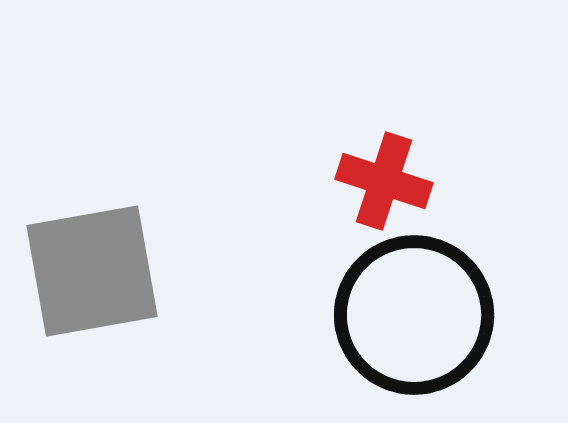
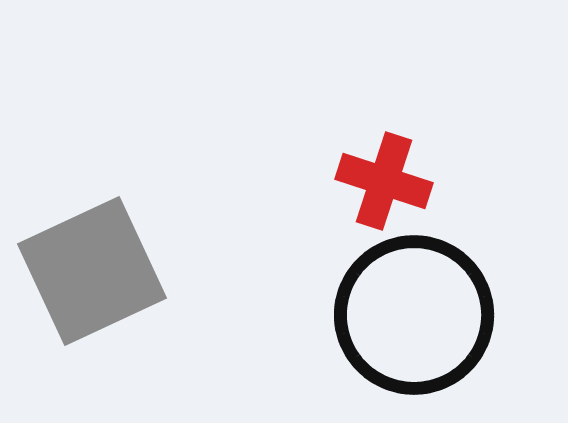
gray square: rotated 15 degrees counterclockwise
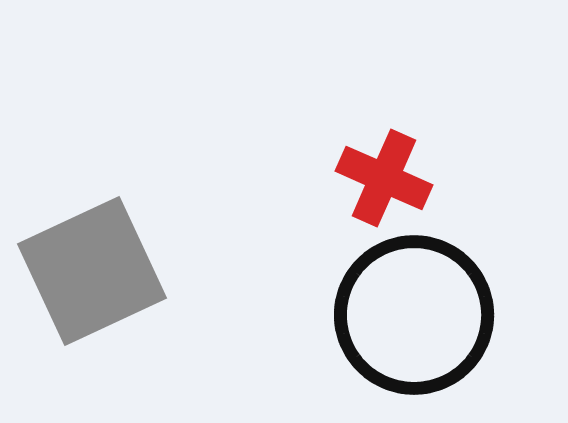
red cross: moved 3 px up; rotated 6 degrees clockwise
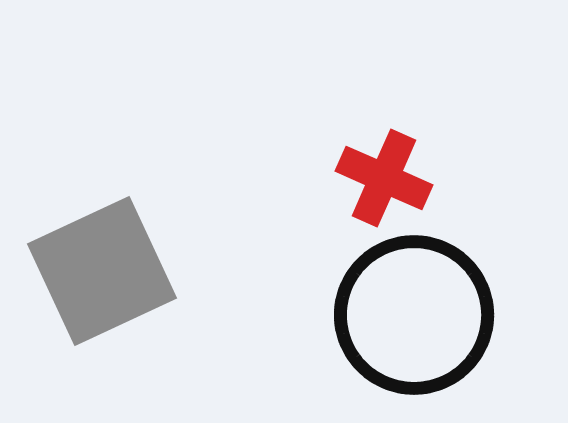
gray square: moved 10 px right
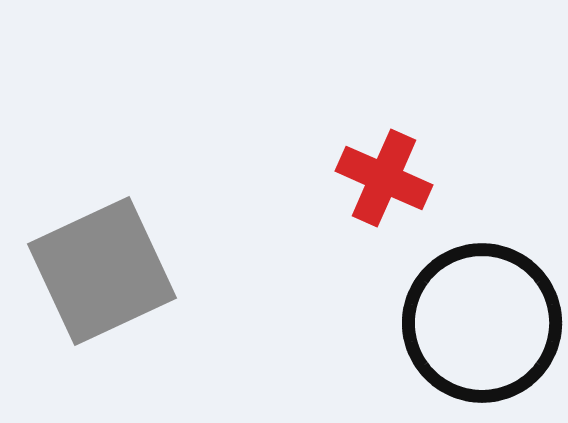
black circle: moved 68 px right, 8 px down
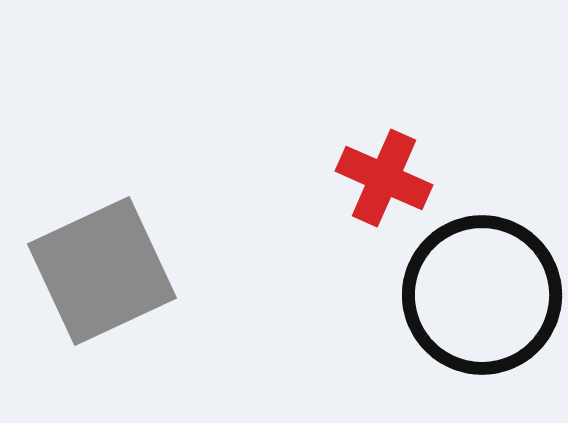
black circle: moved 28 px up
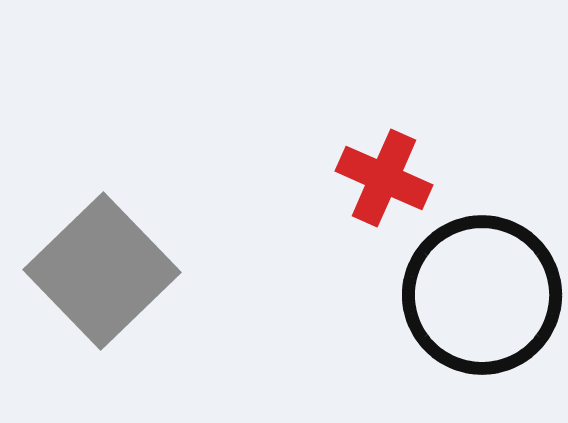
gray square: rotated 19 degrees counterclockwise
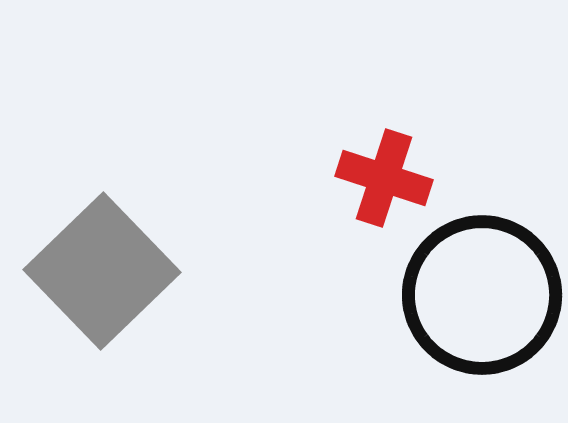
red cross: rotated 6 degrees counterclockwise
